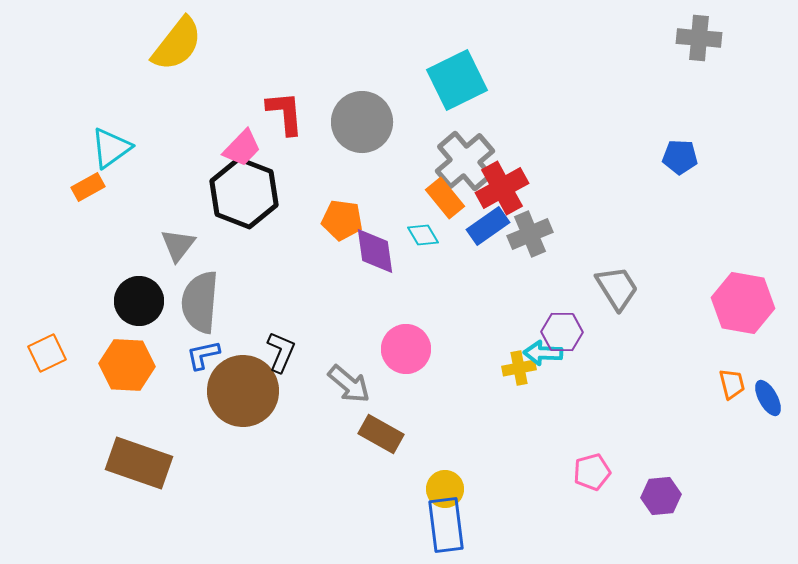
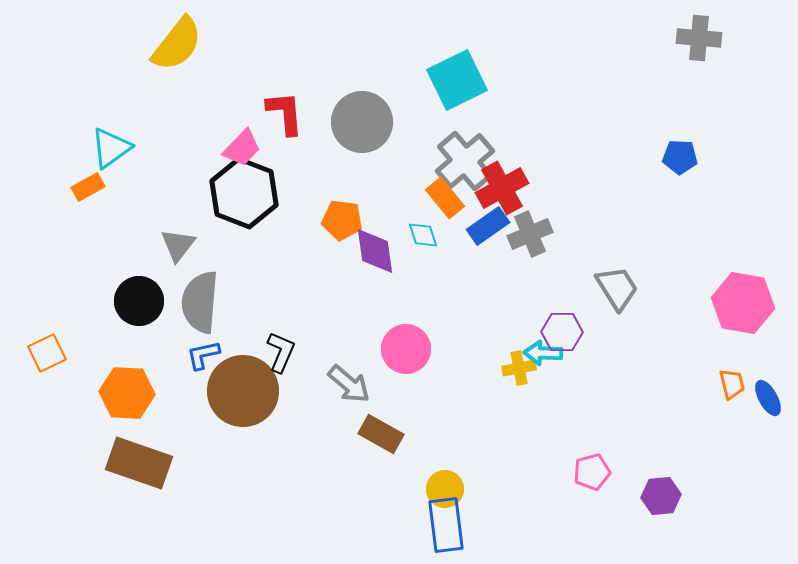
cyan diamond at (423, 235): rotated 12 degrees clockwise
orange hexagon at (127, 365): moved 28 px down
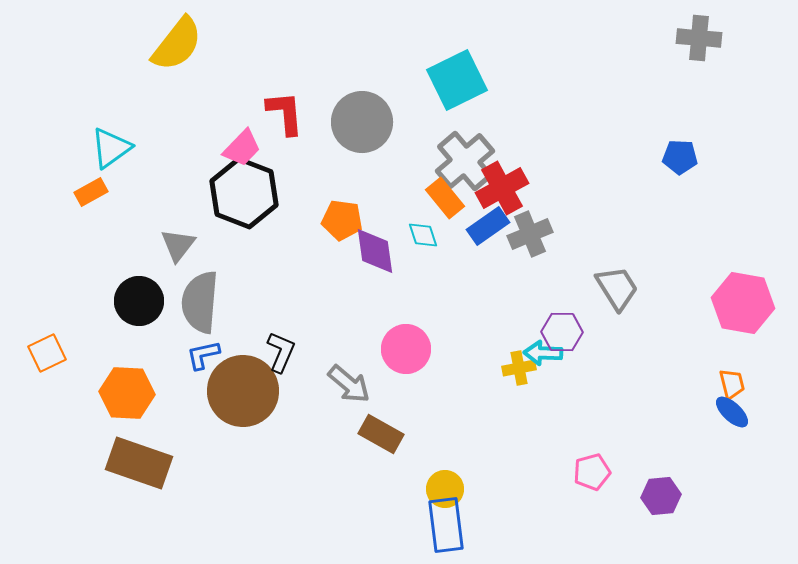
orange rectangle at (88, 187): moved 3 px right, 5 px down
blue ellipse at (768, 398): moved 36 px left, 14 px down; rotated 18 degrees counterclockwise
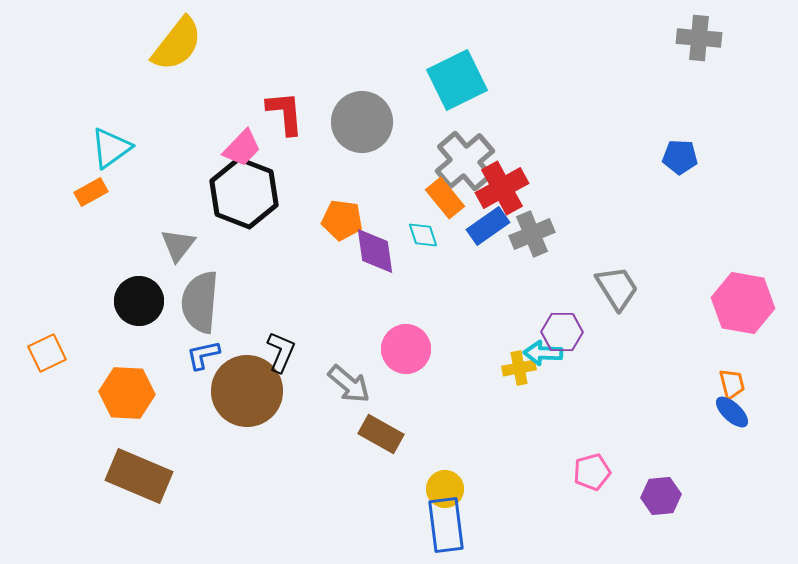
gray cross at (530, 234): moved 2 px right
brown circle at (243, 391): moved 4 px right
brown rectangle at (139, 463): moved 13 px down; rotated 4 degrees clockwise
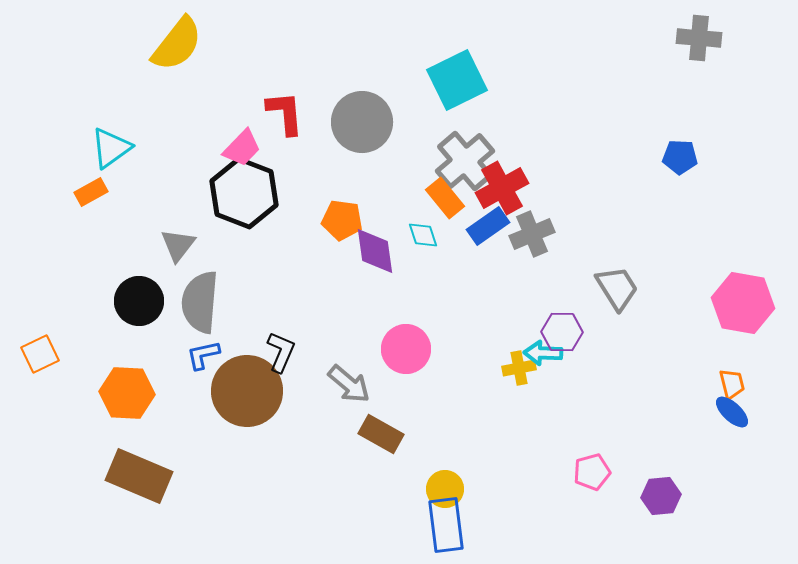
orange square at (47, 353): moved 7 px left, 1 px down
